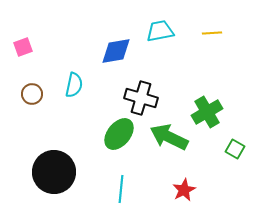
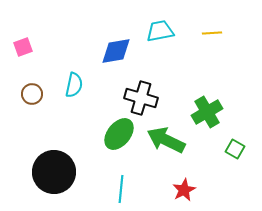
green arrow: moved 3 px left, 3 px down
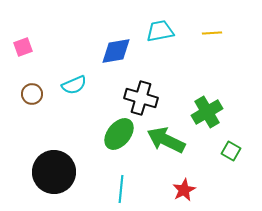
cyan semicircle: rotated 55 degrees clockwise
green square: moved 4 px left, 2 px down
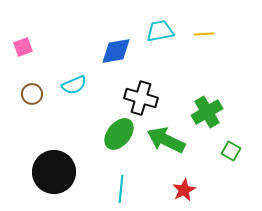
yellow line: moved 8 px left, 1 px down
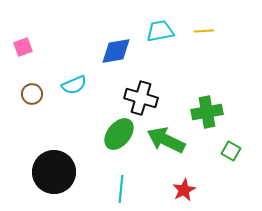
yellow line: moved 3 px up
green cross: rotated 20 degrees clockwise
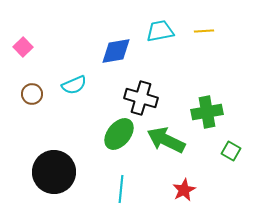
pink square: rotated 24 degrees counterclockwise
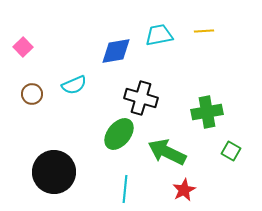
cyan trapezoid: moved 1 px left, 4 px down
green arrow: moved 1 px right, 12 px down
cyan line: moved 4 px right
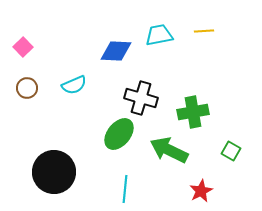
blue diamond: rotated 12 degrees clockwise
brown circle: moved 5 px left, 6 px up
green cross: moved 14 px left
green arrow: moved 2 px right, 2 px up
red star: moved 17 px right, 1 px down
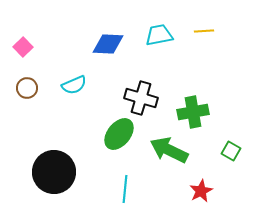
blue diamond: moved 8 px left, 7 px up
